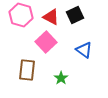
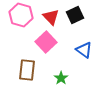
red triangle: rotated 18 degrees clockwise
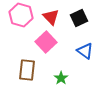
black square: moved 4 px right, 3 px down
blue triangle: moved 1 px right, 1 px down
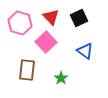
pink hexagon: moved 1 px left, 8 px down
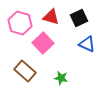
red triangle: rotated 30 degrees counterclockwise
pink square: moved 3 px left, 1 px down
blue triangle: moved 2 px right, 7 px up; rotated 12 degrees counterclockwise
brown rectangle: moved 2 px left, 1 px down; rotated 55 degrees counterclockwise
green star: rotated 24 degrees counterclockwise
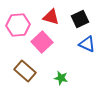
black square: moved 1 px right, 1 px down
pink hexagon: moved 2 px left, 2 px down; rotated 20 degrees counterclockwise
pink square: moved 1 px left, 1 px up
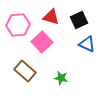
black square: moved 1 px left, 1 px down
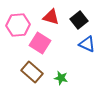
black square: rotated 12 degrees counterclockwise
pink square: moved 2 px left, 1 px down; rotated 15 degrees counterclockwise
brown rectangle: moved 7 px right, 1 px down
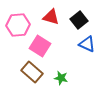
pink square: moved 3 px down
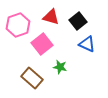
black square: moved 1 px left, 1 px down
pink hexagon: rotated 15 degrees counterclockwise
pink square: moved 2 px right, 2 px up; rotated 20 degrees clockwise
brown rectangle: moved 6 px down
green star: moved 1 px left, 11 px up
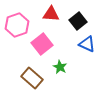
red triangle: moved 3 px up; rotated 12 degrees counterclockwise
pink hexagon: moved 1 px left
green star: rotated 16 degrees clockwise
